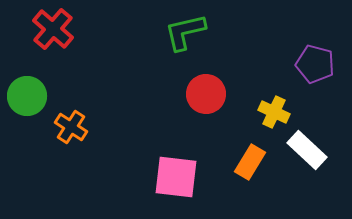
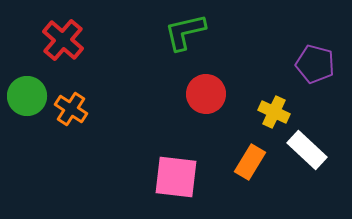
red cross: moved 10 px right, 11 px down
orange cross: moved 18 px up
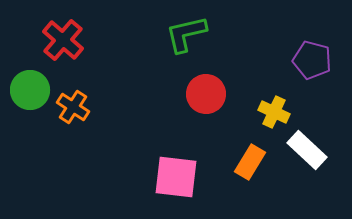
green L-shape: moved 1 px right, 2 px down
purple pentagon: moved 3 px left, 4 px up
green circle: moved 3 px right, 6 px up
orange cross: moved 2 px right, 2 px up
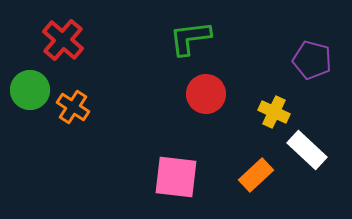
green L-shape: moved 4 px right, 4 px down; rotated 6 degrees clockwise
orange rectangle: moved 6 px right, 13 px down; rotated 16 degrees clockwise
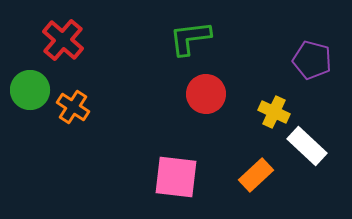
white rectangle: moved 4 px up
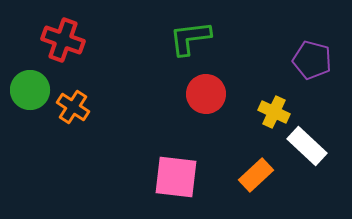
red cross: rotated 21 degrees counterclockwise
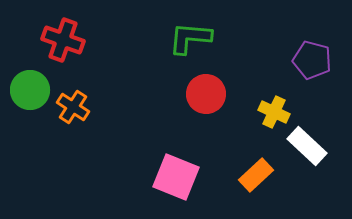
green L-shape: rotated 12 degrees clockwise
pink square: rotated 15 degrees clockwise
